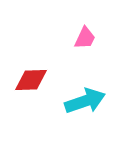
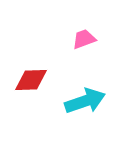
pink trapezoid: moved 1 px left, 1 px down; rotated 135 degrees counterclockwise
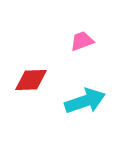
pink trapezoid: moved 2 px left, 2 px down
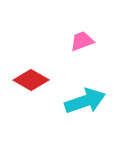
red diamond: rotated 32 degrees clockwise
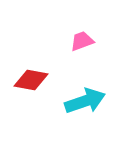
red diamond: rotated 20 degrees counterclockwise
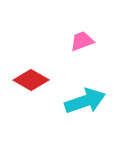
red diamond: rotated 20 degrees clockwise
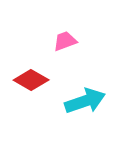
pink trapezoid: moved 17 px left
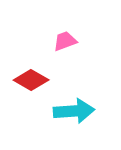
cyan arrow: moved 11 px left, 10 px down; rotated 15 degrees clockwise
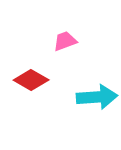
cyan arrow: moved 23 px right, 14 px up
